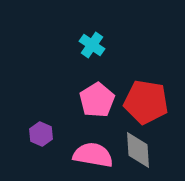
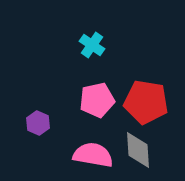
pink pentagon: rotated 20 degrees clockwise
purple hexagon: moved 3 px left, 11 px up
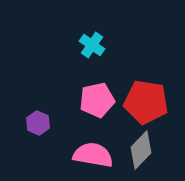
gray diamond: moved 3 px right; rotated 48 degrees clockwise
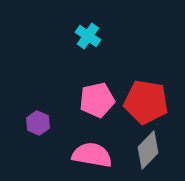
cyan cross: moved 4 px left, 9 px up
gray diamond: moved 7 px right
pink semicircle: moved 1 px left
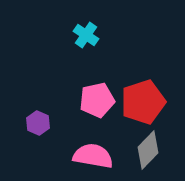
cyan cross: moved 2 px left, 1 px up
red pentagon: moved 3 px left; rotated 27 degrees counterclockwise
pink semicircle: moved 1 px right, 1 px down
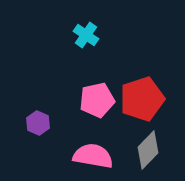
red pentagon: moved 1 px left, 3 px up
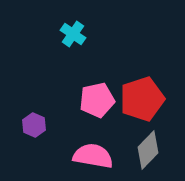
cyan cross: moved 13 px left, 1 px up
purple hexagon: moved 4 px left, 2 px down
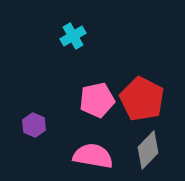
cyan cross: moved 2 px down; rotated 25 degrees clockwise
red pentagon: rotated 27 degrees counterclockwise
